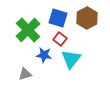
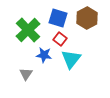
gray triangle: moved 1 px right; rotated 40 degrees counterclockwise
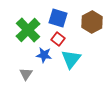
brown hexagon: moved 5 px right, 4 px down
red square: moved 2 px left
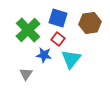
brown hexagon: moved 2 px left, 1 px down; rotated 20 degrees clockwise
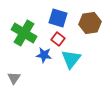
green cross: moved 4 px left, 3 px down; rotated 15 degrees counterclockwise
gray triangle: moved 12 px left, 4 px down
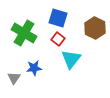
brown hexagon: moved 5 px right, 5 px down; rotated 25 degrees counterclockwise
blue star: moved 10 px left, 13 px down; rotated 14 degrees counterclockwise
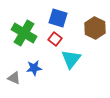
red square: moved 3 px left
gray triangle: rotated 40 degrees counterclockwise
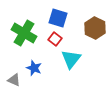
blue star: rotated 28 degrees clockwise
gray triangle: moved 2 px down
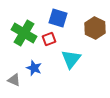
red square: moved 6 px left; rotated 32 degrees clockwise
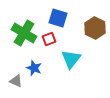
gray triangle: moved 2 px right, 1 px down
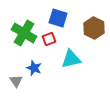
brown hexagon: moved 1 px left
cyan triangle: rotated 40 degrees clockwise
gray triangle: rotated 32 degrees clockwise
